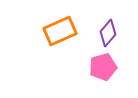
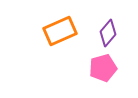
pink pentagon: moved 1 px down
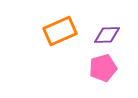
purple diamond: moved 1 px left, 2 px down; rotated 48 degrees clockwise
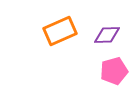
pink pentagon: moved 11 px right, 3 px down
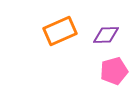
purple diamond: moved 1 px left
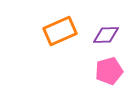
pink pentagon: moved 5 px left
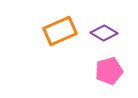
purple diamond: moved 2 px left, 2 px up; rotated 32 degrees clockwise
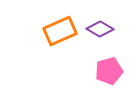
purple diamond: moved 4 px left, 4 px up
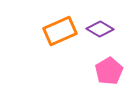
pink pentagon: rotated 16 degrees counterclockwise
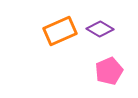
pink pentagon: rotated 8 degrees clockwise
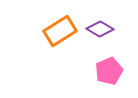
orange rectangle: rotated 8 degrees counterclockwise
